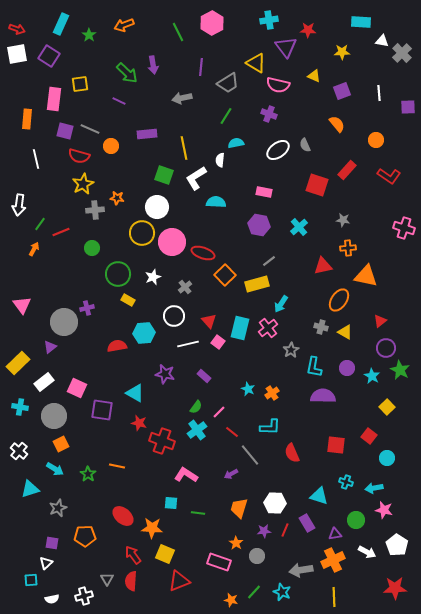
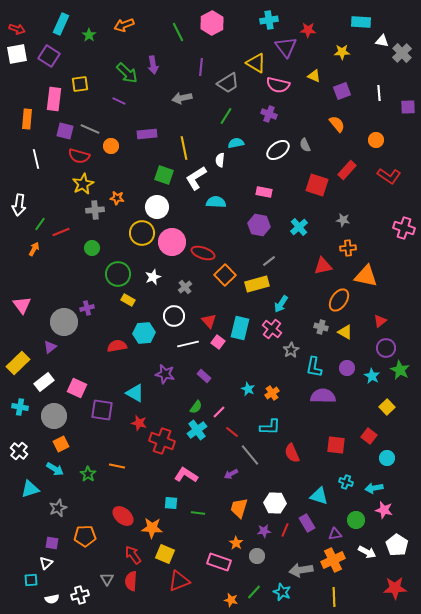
pink cross at (268, 328): moved 4 px right, 1 px down; rotated 12 degrees counterclockwise
white cross at (84, 596): moved 4 px left, 1 px up
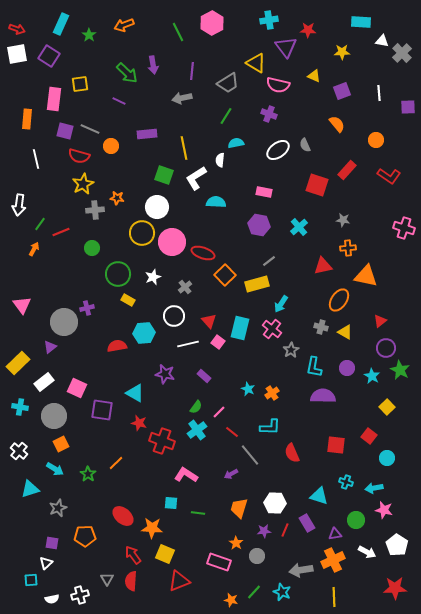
purple line at (201, 67): moved 9 px left, 4 px down
orange line at (117, 466): moved 1 px left, 3 px up; rotated 56 degrees counterclockwise
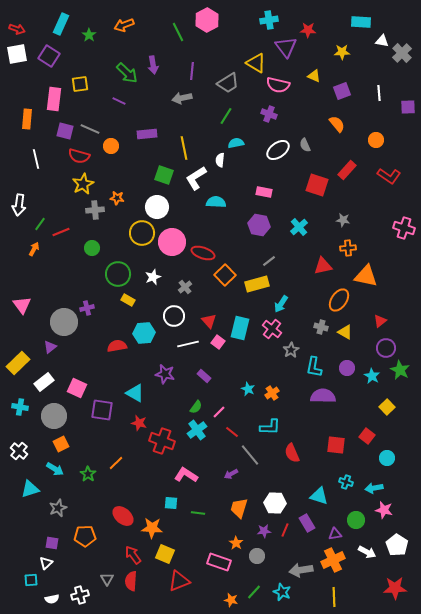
pink hexagon at (212, 23): moved 5 px left, 3 px up
red square at (369, 436): moved 2 px left
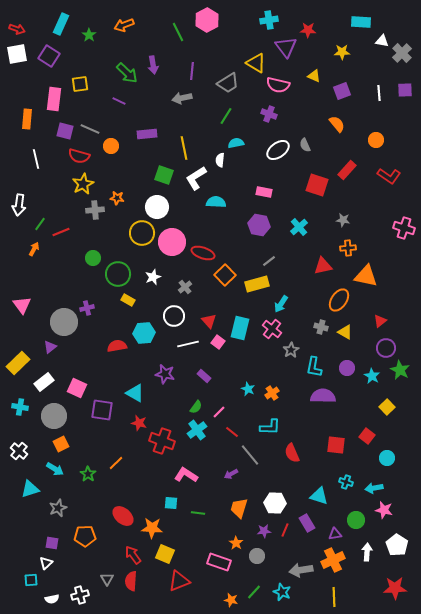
purple square at (408, 107): moved 3 px left, 17 px up
green circle at (92, 248): moved 1 px right, 10 px down
white arrow at (367, 552): rotated 114 degrees counterclockwise
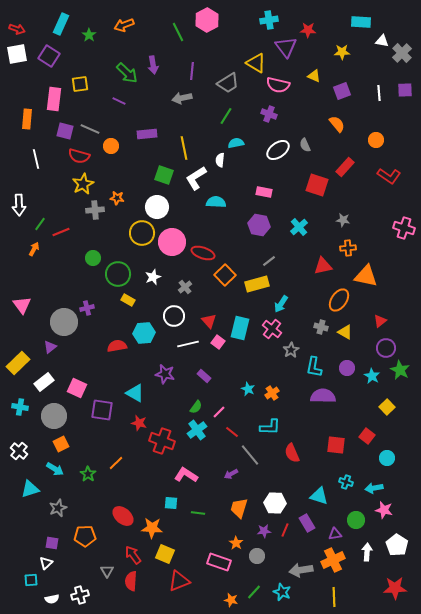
red rectangle at (347, 170): moved 2 px left, 3 px up
white arrow at (19, 205): rotated 10 degrees counterclockwise
gray triangle at (107, 579): moved 8 px up
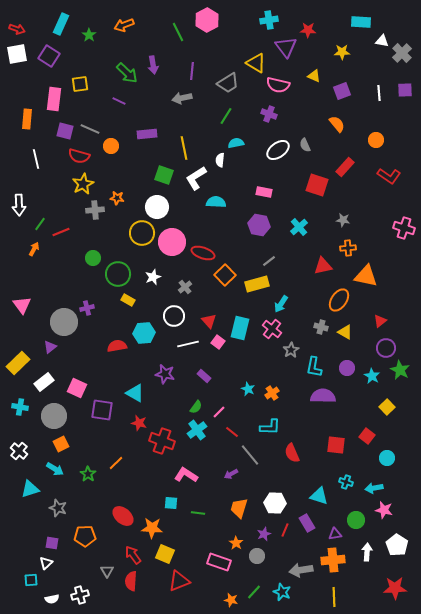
gray star at (58, 508): rotated 30 degrees counterclockwise
purple star at (264, 531): moved 3 px down; rotated 16 degrees counterclockwise
orange cross at (333, 560): rotated 20 degrees clockwise
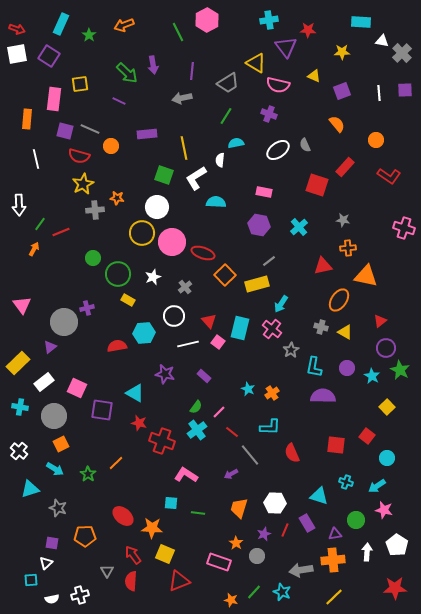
cyan arrow at (374, 488): moved 3 px right, 2 px up; rotated 24 degrees counterclockwise
yellow line at (334, 597): rotated 48 degrees clockwise
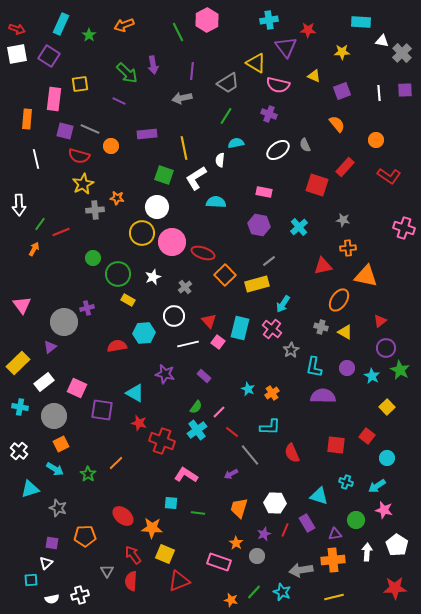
cyan arrow at (281, 304): moved 2 px right
yellow line at (334, 597): rotated 30 degrees clockwise
